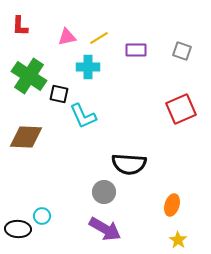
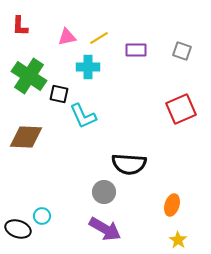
black ellipse: rotated 15 degrees clockwise
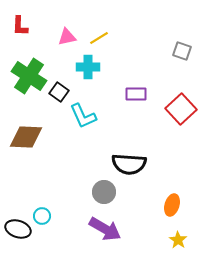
purple rectangle: moved 44 px down
black square: moved 2 px up; rotated 24 degrees clockwise
red square: rotated 20 degrees counterclockwise
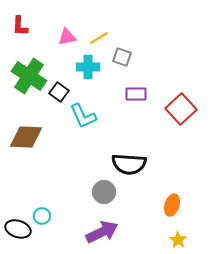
gray square: moved 60 px left, 6 px down
purple arrow: moved 3 px left, 3 px down; rotated 56 degrees counterclockwise
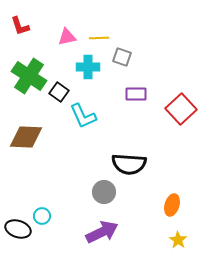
red L-shape: rotated 20 degrees counterclockwise
yellow line: rotated 30 degrees clockwise
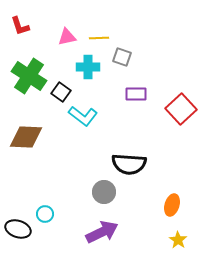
black square: moved 2 px right
cyan L-shape: rotated 28 degrees counterclockwise
cyan circle: moved 3 px right, 2 px up
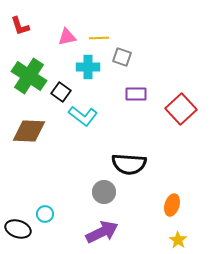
brown diamond: moved 3 px right, 6 px up
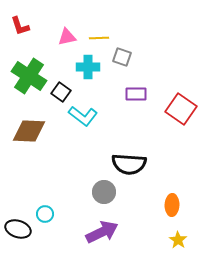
red square: rotated 12 degrees counterclockwise
orange ellipse: rotated 15 degrees counterclockwise
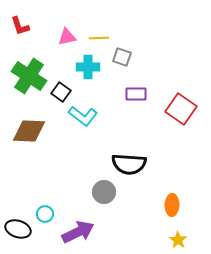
purple arrow: moved 24 px left
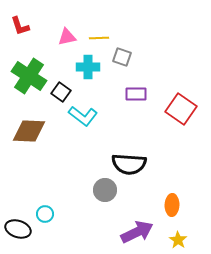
gray circle: moved 1 px right, 2 px up
purple arrow: moved 59 px right
